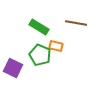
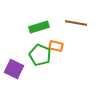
green rectangle: rotated 48 degrees counterclockwise
purple square: moved 1 px right, 1 px down
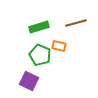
brown line: rotated 25 degrees counterclockwise
orange rectangle: moved 3 px right
purple square: moved 15 px right, 12 px down
